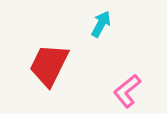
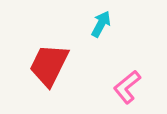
pink L-shape: moved 4 px up
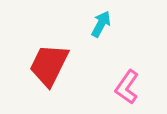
pink L-shape: rotated 16 degrees counterclockwise
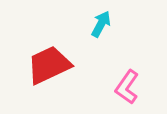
red trapezoid: rotated 39 degrees clockwise
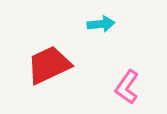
cyan arrow: rotated 56 degrees clockwise
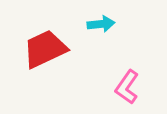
red trapezoid: moved 4 px left, 16 px up
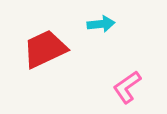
pink L-shape: rotated 20 degrees clockwise
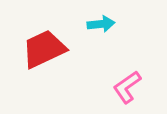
red trapezoid: moved 1 px left
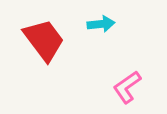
red trapezoid: moved 9 px up; rotated 78 degrees clockwise
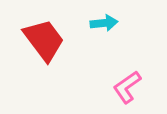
cyan arrow: moved 3 px right, 1 px up
